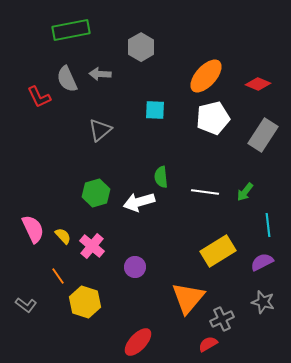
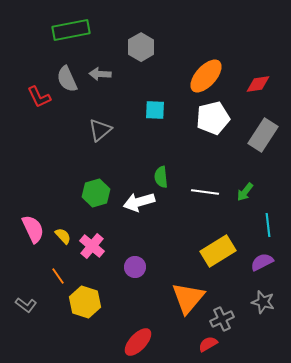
red diamond: rotated 30 degrees counterclockwise
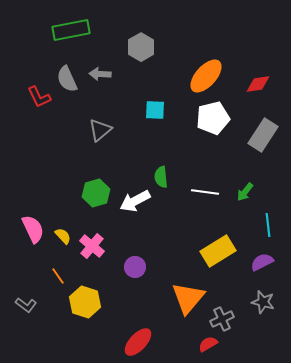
white arrow: moved 4 px left, 1 px up; rotated 12 degrees counterclockwise
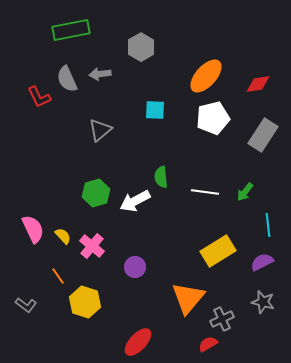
gray arrow: rotated 10 degrees counterclockwise
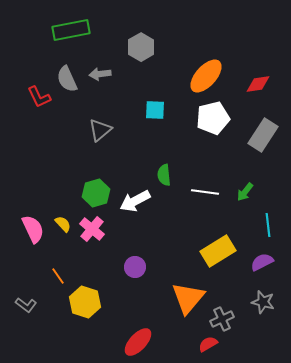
green semicircle: moved 3 px right, 2 px up
yellow semicircle: moved 12 px up
pink cross: moved 17 px up
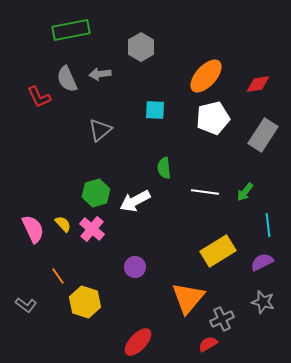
green semicircle: moved 7 px up
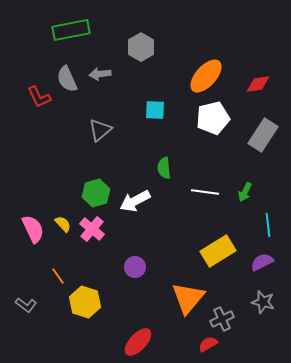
green arrow: rotated 12 degrees counterclockwise
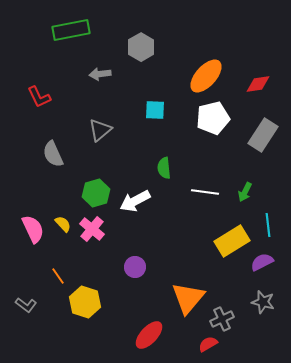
gray semicircle: moved 14 px left, 75 px down
yellow rectangle: moved 14 px right, 10 px up
red ellipse: moved 11 px right, 7 px up
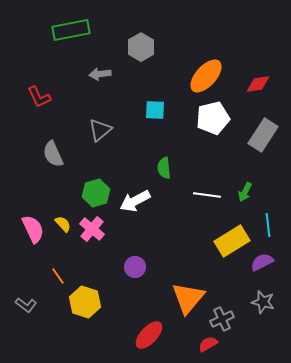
white line: moved 2 px right, 3 px down
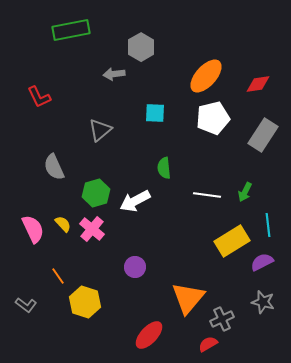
gray arrow: moved 14 px right
cyan square: moved 3 px down
gray semicircle: moved 1 px right, 13 px down
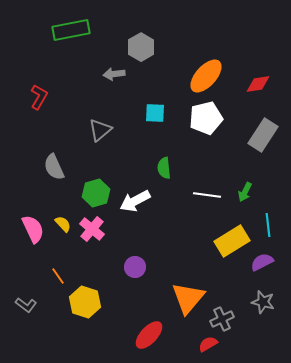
red L-shape: rotated 125 degrees counterclockwise
white pentagon: moved 7 px left
